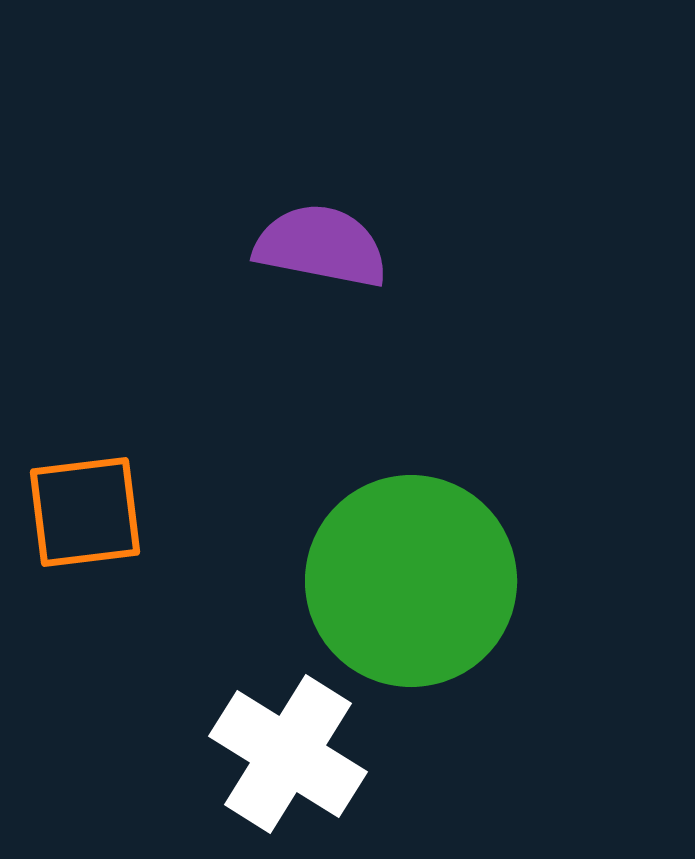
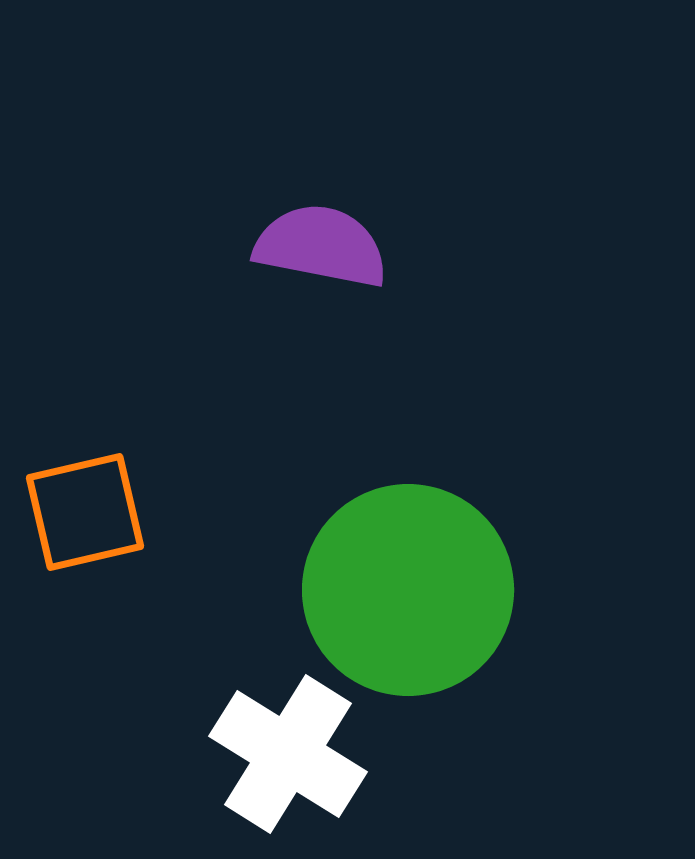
orange square: rotated 6 degrees counterclockwise
green circle: moved 3 px left, 9 px down
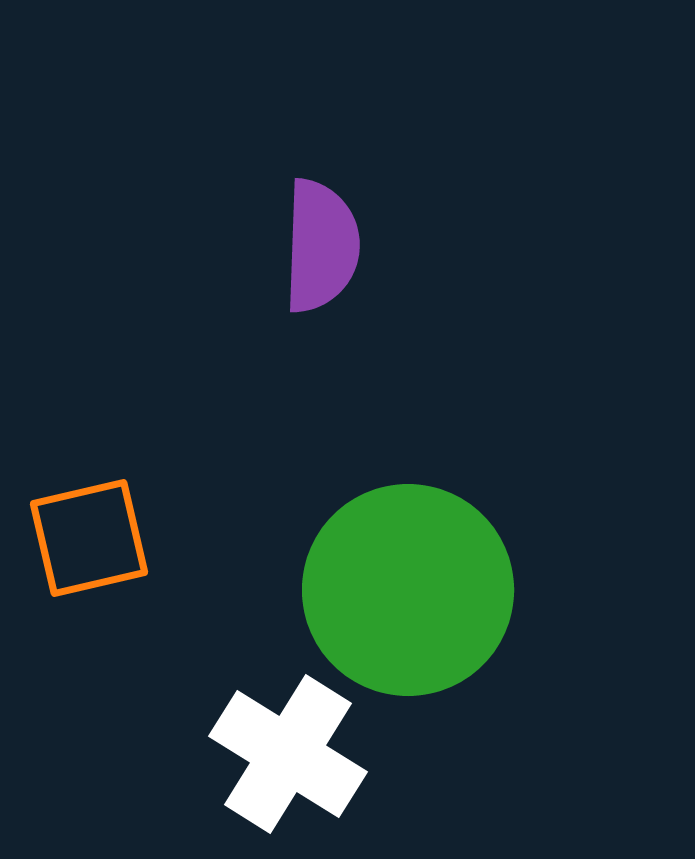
purple semicircle: rotated 81 degrees clockwise
orange square: moved 4 px right, 26 px down
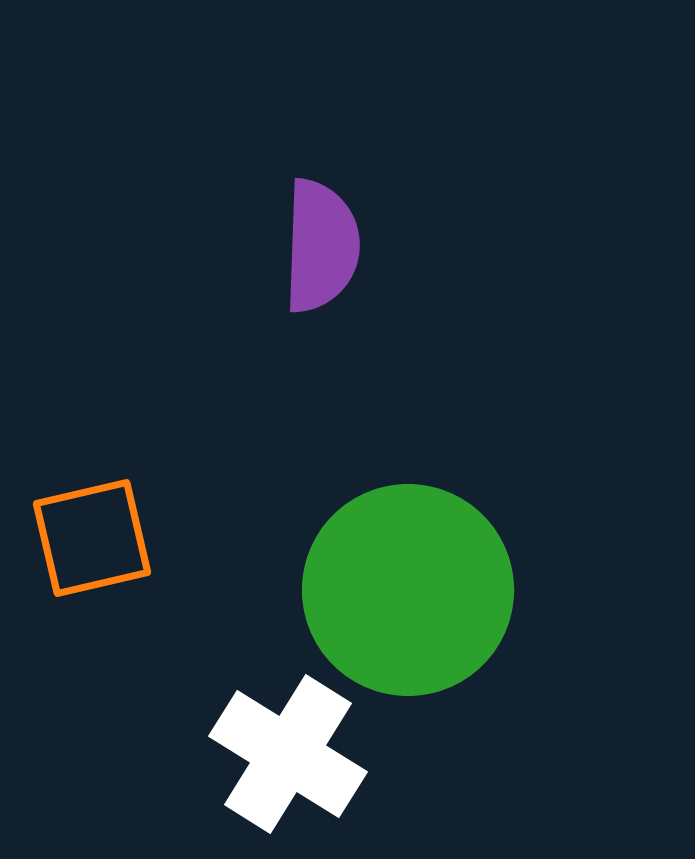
orange square: moved 3 px right
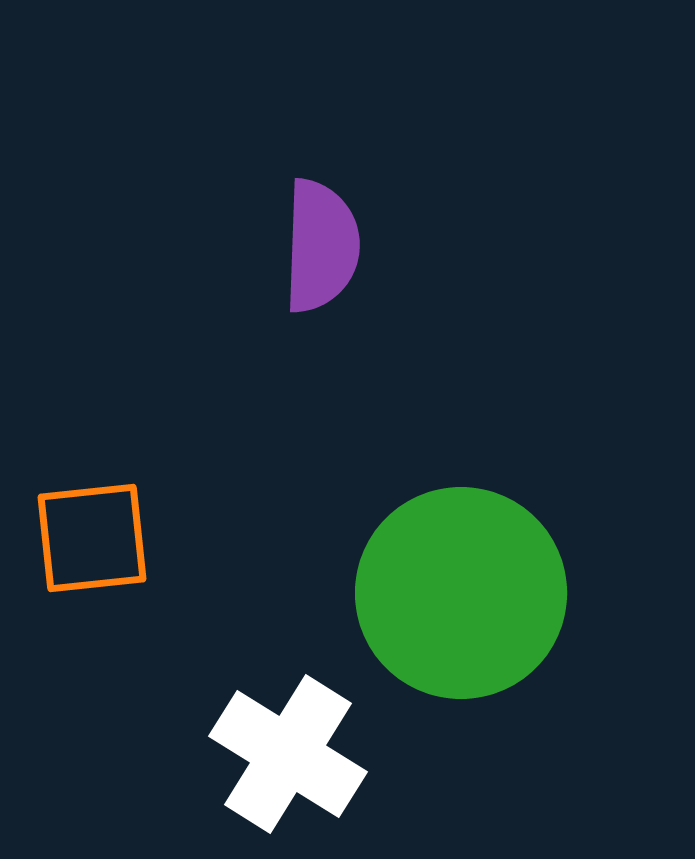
orange square: rotated 7 degrees clockwise
green circle: moved 53 px right, 3 px down
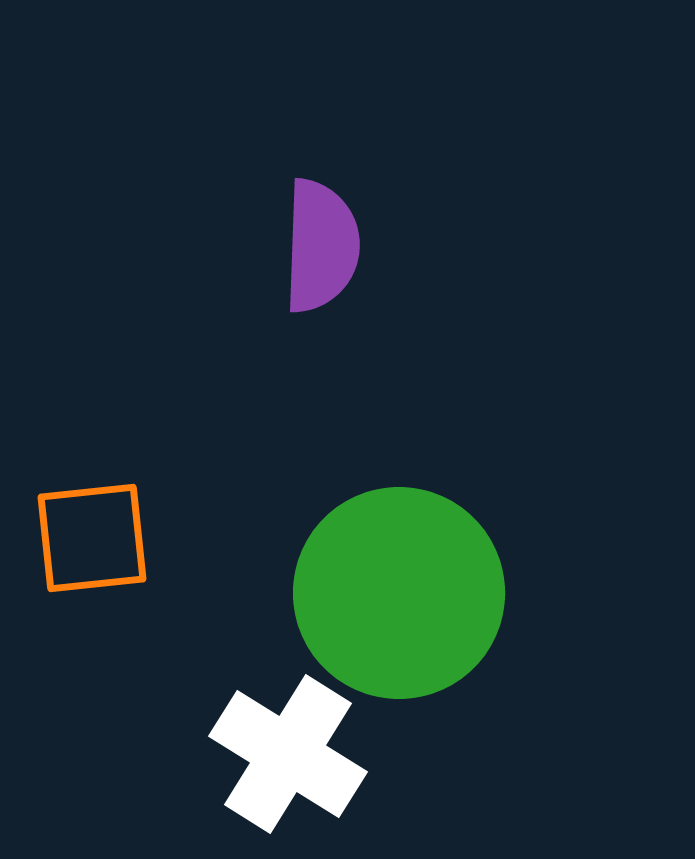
green circle: moved 62 px left
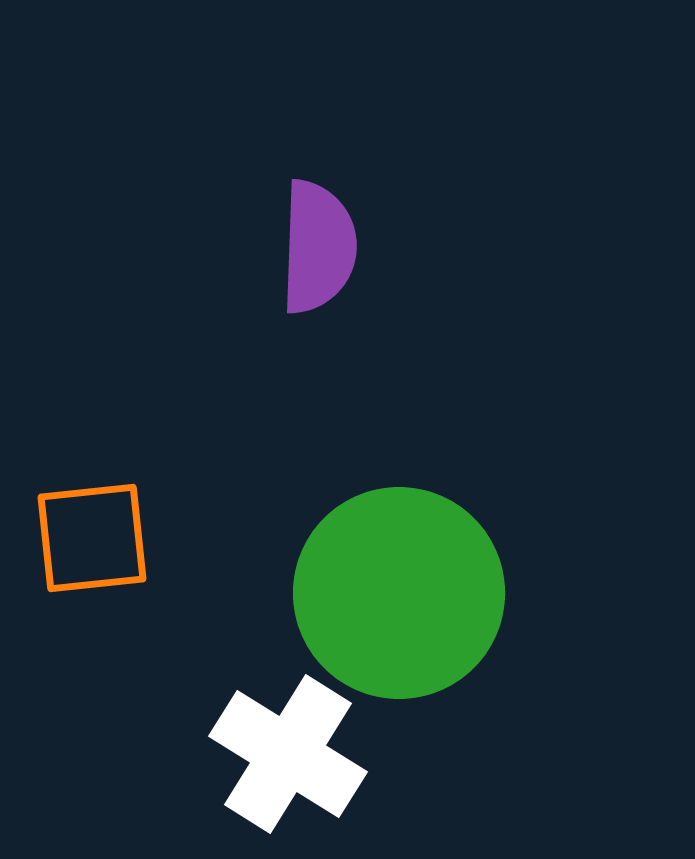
purple semicircle: moved 3 px left, 1 px down
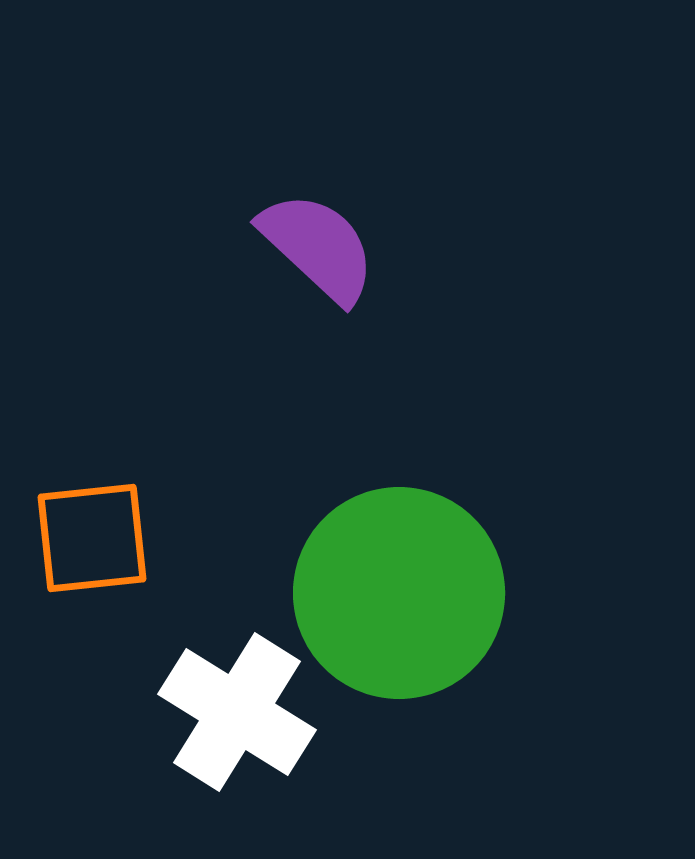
purple semicircle: rotated 49 degrees counterclockwise
white cross: moved 51 px left, 42 px up
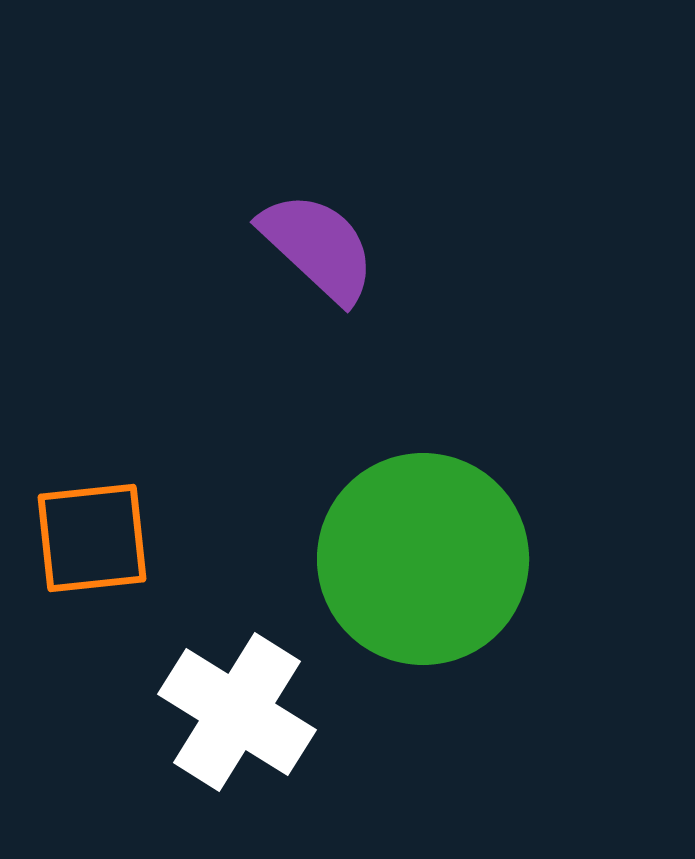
green circle: moved 24 px right, 34 px up
